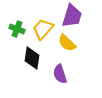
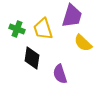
yellow trapezoid: rotated 60 degrees counterclockwise
yellow semicircle: moved 16 px right
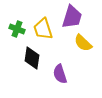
purple trapezoid: moved 1 px down
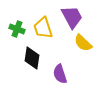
purple trapezoid: rotated 45 degrees counterclockwise
yellow trapezoid: moved 1 px up
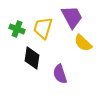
yellow trapezoid: rotated 35 degrees clockwise
